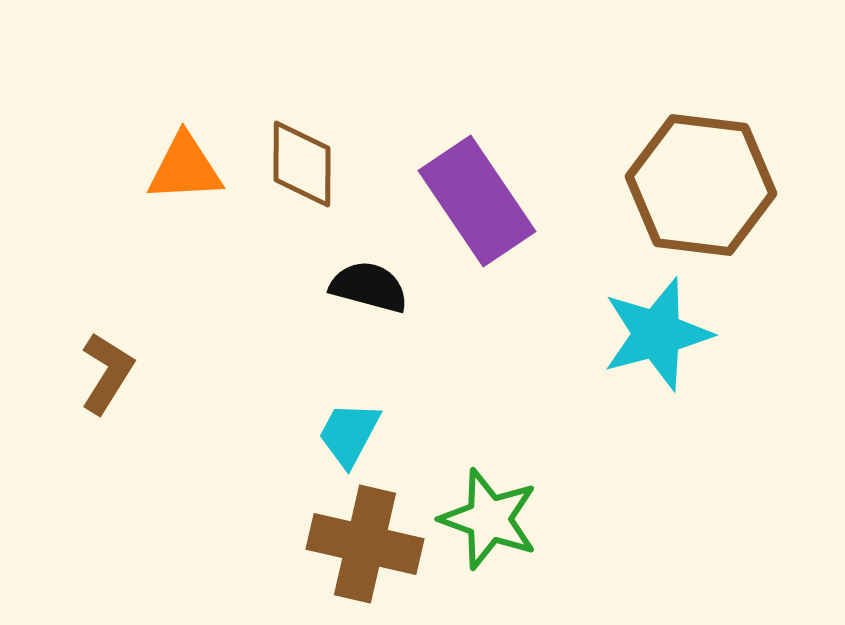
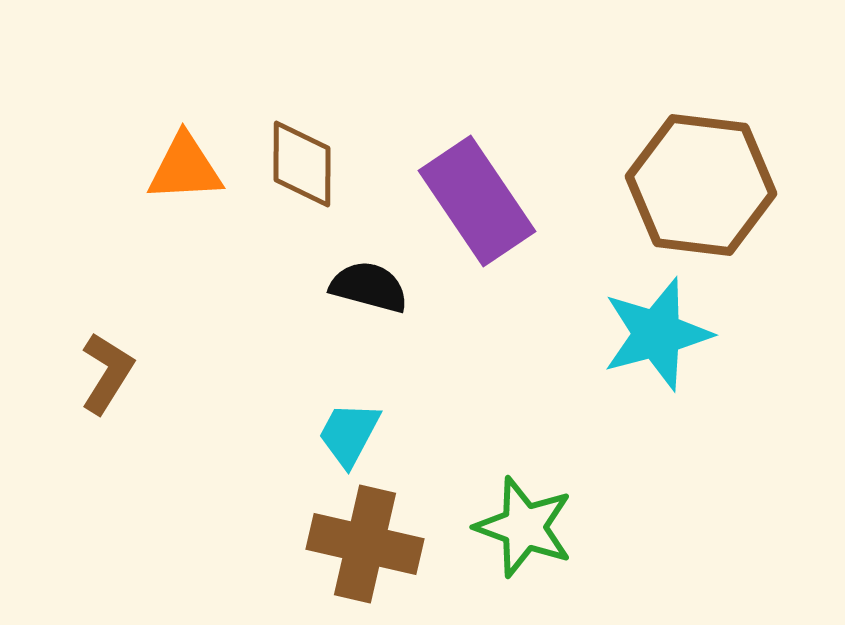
green star: moved 35 px right, 8 px down
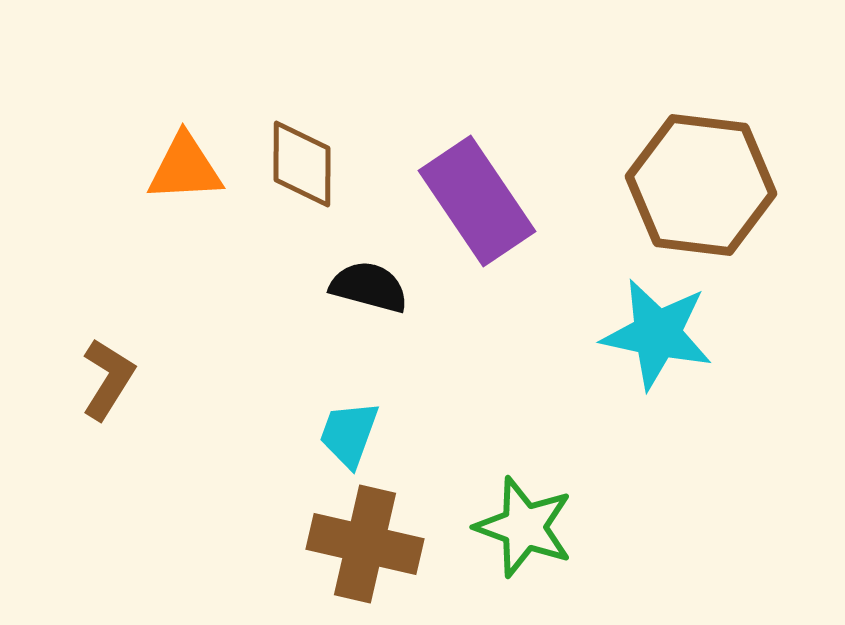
cyan star: rotated 27 degrees clockwise
brown L-shape: moved 1 px right, 6 px down
cyan trapezoid: rotated 8 degrees counterclockwise
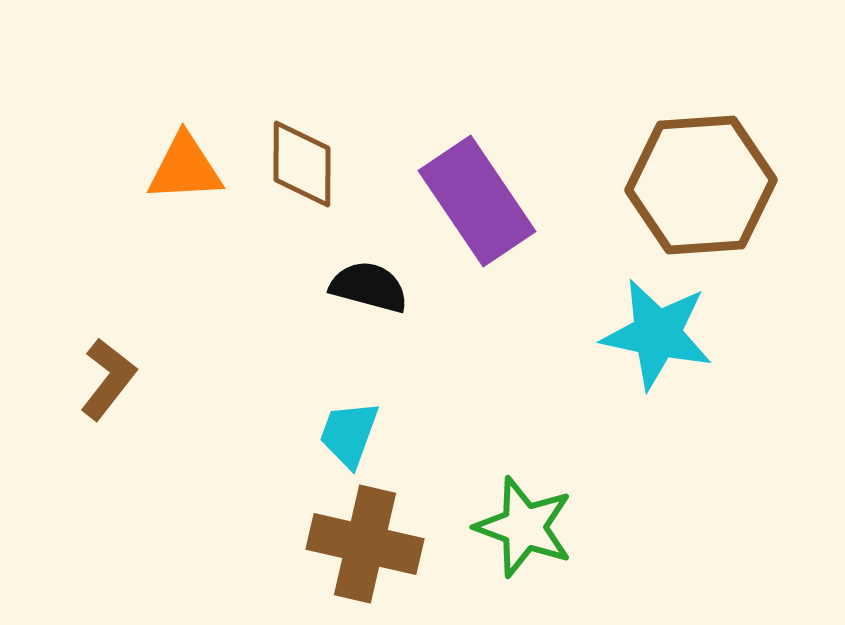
brown hexagon: rotated 11 degrees counterclockwise
brown L-shape: rotated 6 degrees clockwise
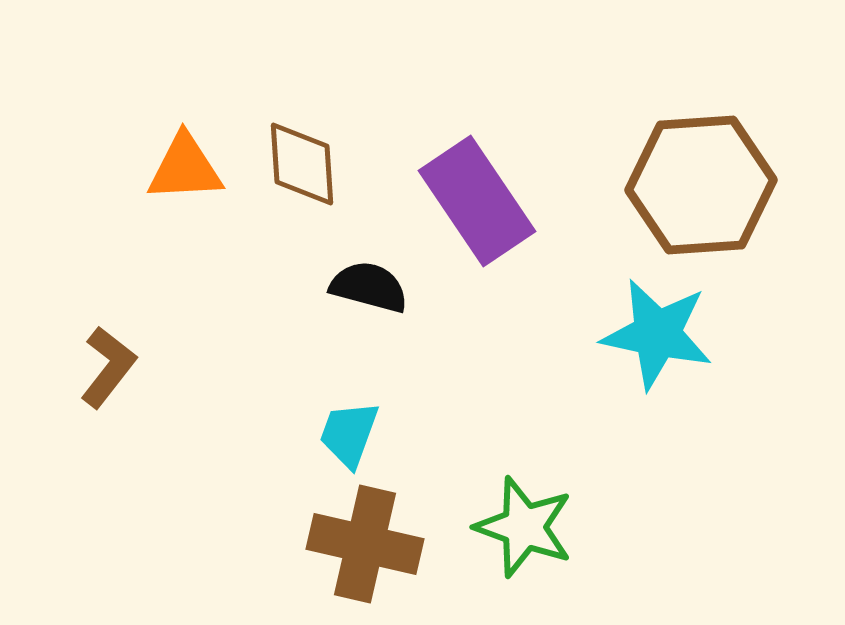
brown diamond: rotated 4 degrees counterclockwise
brown L-shape: moved 12 px up
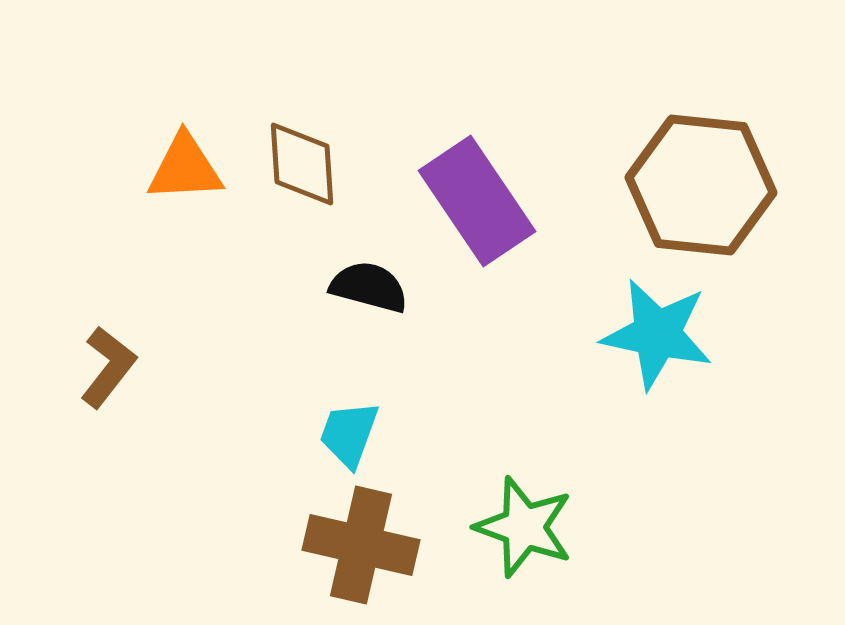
brown hexagon: rotated 10 degrees clockwise
brown cross: moved 4 px left, 1 px down
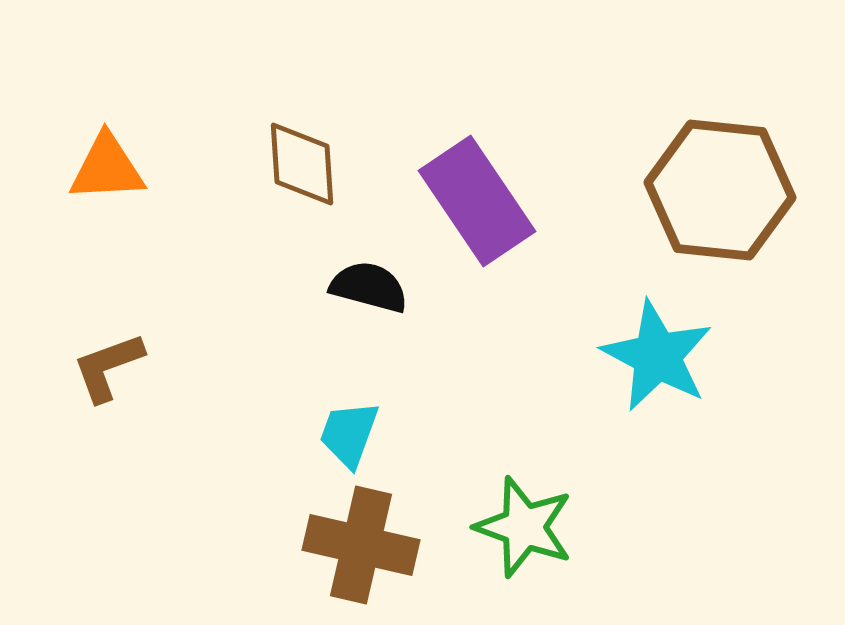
orange triangle: moved 78 px left
brown hexagon: moved 19 px right, 5 px down
cyan star: moved 22 px down; rotated 16 degrees clockwise
brown L-shape: rotated 148 degrees counterclockwise
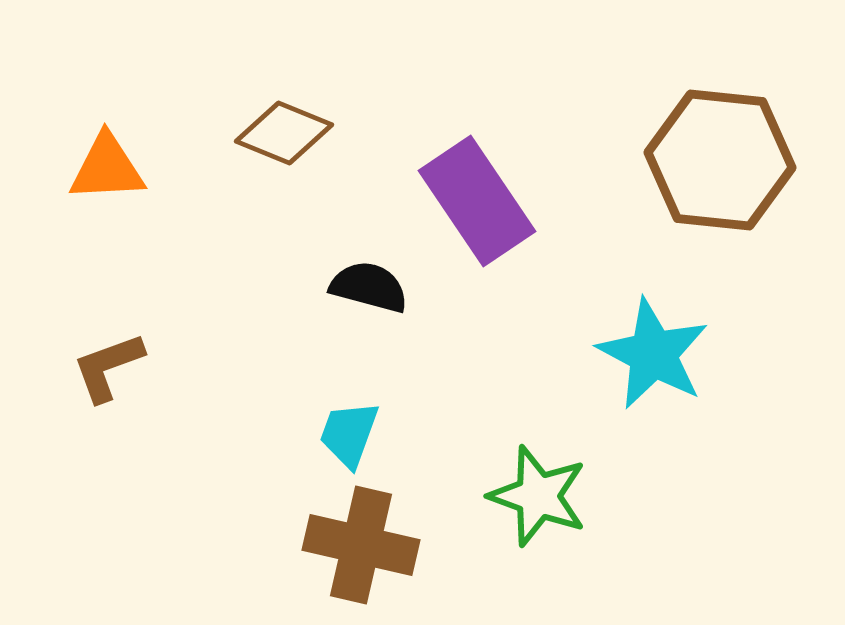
brown diamond: moved 18 px left, 31 px up; rotated 64 degrees counterclockwise
brown hexagon: moved 30 px up
cyan star: moved 4 px left, 2 px up
green star: moved 14 px right, 31 px up
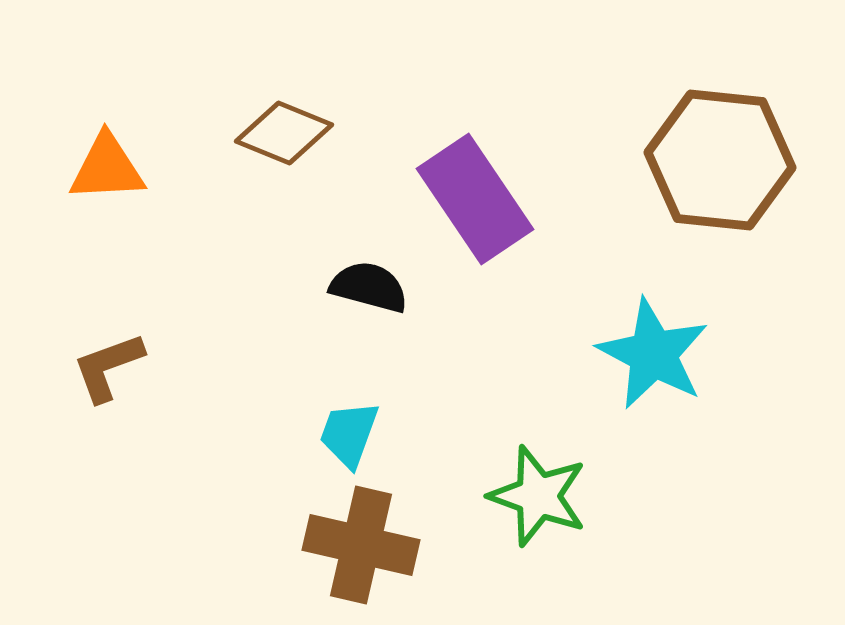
purple rectangle: moved 2 px left, 2 px up
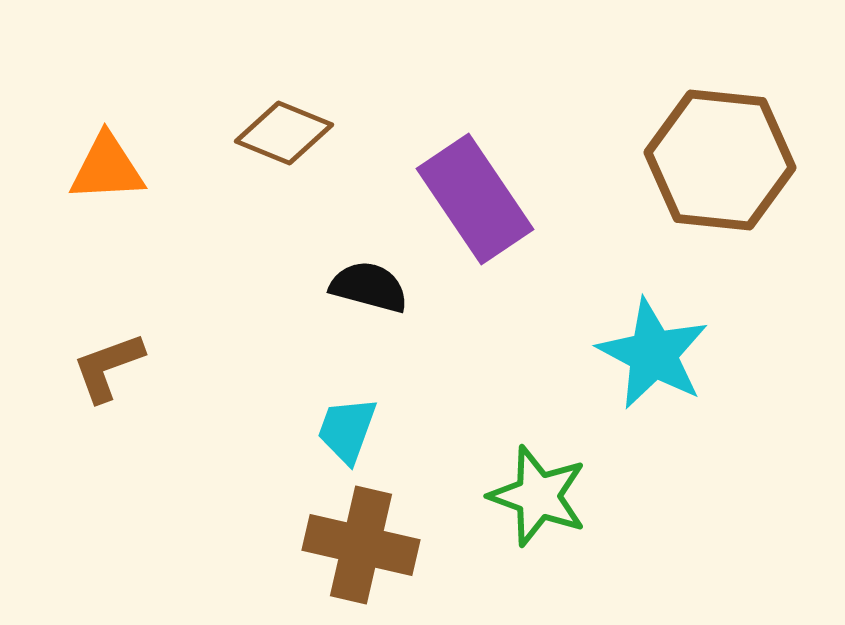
cyan trapezoid: moved 2 px left, 4 px up
